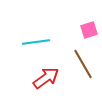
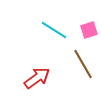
cyan line: moved 18 px right, 12 px up; rotated 40 degrees clockwise
red arrow: moved 9 px left
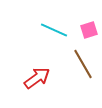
cyan line: rotated 8 degrees counterclockwise
